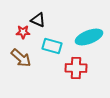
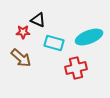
cyan rectangle: moved 2 px right, 3 px up
red cross: rotated 15 degrees counterclockwise
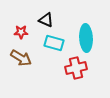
black triangle: moved 8 px right
red star: moved 2 px left
cyan ellipse: moved 3 px left, 1 px down; rotated 72 degrees counterclockwise
brown arrow: rotated 10 degrees counterclockwise
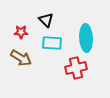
black triangle: rotated 21 degrees clockwise
cyan rectangle: moved 2 px left; rotated 12 degrees counterclockwise
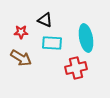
black triangle: moved 1 px left; rotated 21 degrees counterclockwise
cyan ellipse: rotated 8 degrees counterclockwise
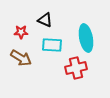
cyan rectangle: moved 2 px down
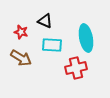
black triangle: moved 1 px down
red star: rotated 16 degrees clockwise
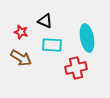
cyan ellipse: moved 1 px right
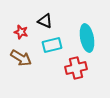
cyan rectangle: rotated 18 degrees counterclockwise
